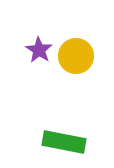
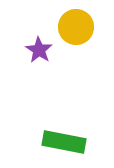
yellow circle: moved 29 px up
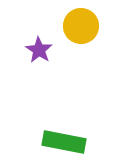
yellow circle: moved 5 px right, 1 px up
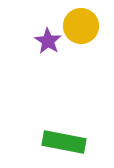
purple star: moved 9 px right, 9 px up
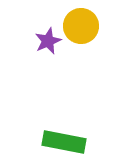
purple star: rotated 16 degrees clockwise
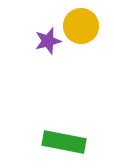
purple star: rotated 8 degrees clockwise
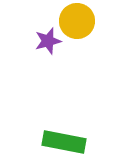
yellow circle: moved 4 px left, 5 px up
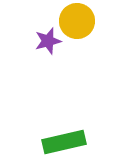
green rectangle: rotated 24 degrees counterclockwise
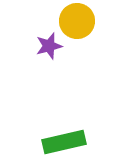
purple star: moved 1 px right, 5 px down
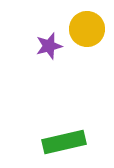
yellow circle: moved 10 px right, 8 px down
